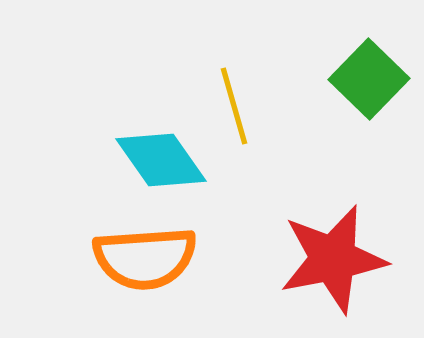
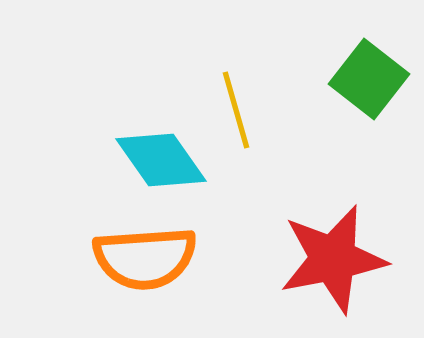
green square: rotated 6 degrees counterclockwise
yellow line: moved 2 px right, 4 px down
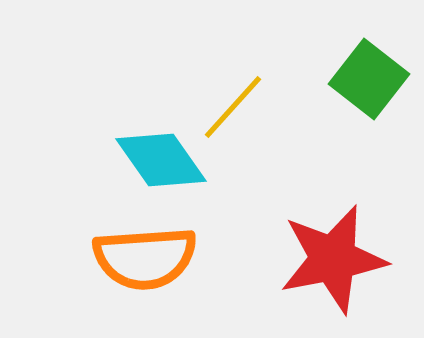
yellow line: moved 3 px left, 3 px up; rotated 58 degrees clockwise
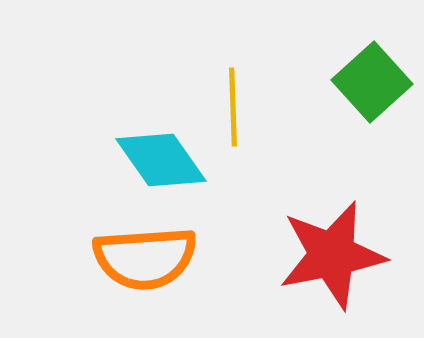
green square: moved 3 px right, 3 px down; rotated 10 degrees clockwise
yellow line: rotated 44 degrees counterclockwise
red star: moved 1 px left, 4 px up
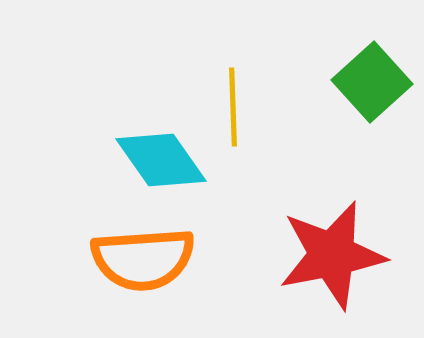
orange semicircle: moved 2 px left, 1 px down
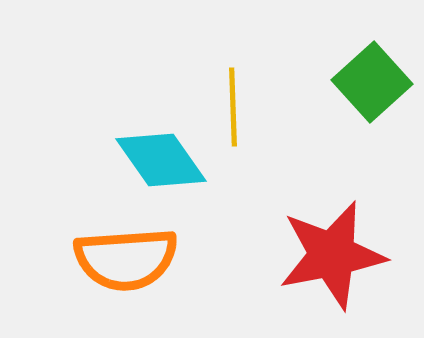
orange semicircle: moved 17 px left
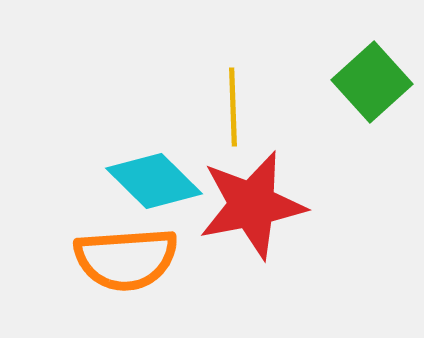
cyan diamond: moved 7 px left, 21 px down; rotated 10 degrees counterclockwise
red star: moved 80 px left, 50 px up
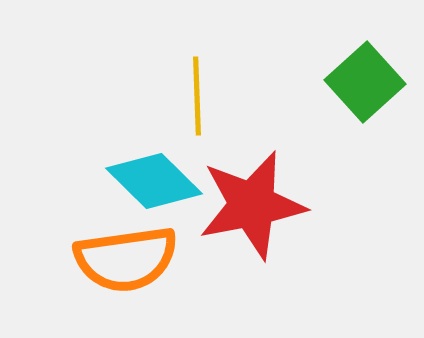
green square: moved 7 px left
yellow line: moved 36 px left, 11 px up
orange semicircle: rotated 4 degrees counterclockwise
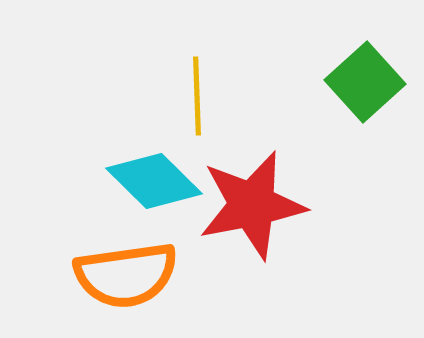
orange semicircle: moved 16 px down
